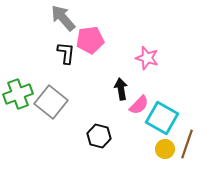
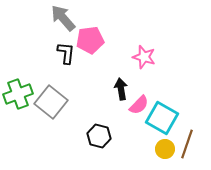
pink star: moved 3 px left, 1 px up
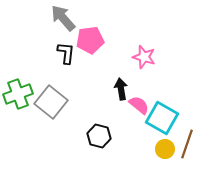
pink semicircle: rotated 95 degrees counterclockwise
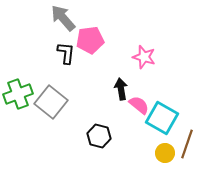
yellow circle: moved 4 px down
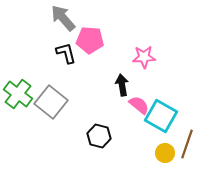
pink pentagon: rotated 12 degrees clockwise
black L-shape: rotated 20 degrees counterclockwise
pink star: rotated 20 degrees counterclockwise
black arrow: moved 1 px right, 4 px up
green cross: rotated 32 degrees counterclockwise
cyan square: moved 1 px left, 2 px up
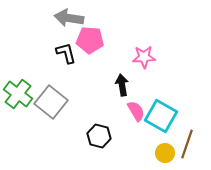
gray arrow: moved 6 px right; rotated 40 degrees counterclockwise
pink semicircle: moved 3 px left, 6 px down; rotated 20 degrees clockwise
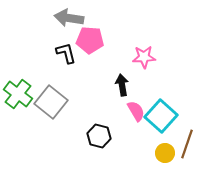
cyan square: rotated 12 degrees clockwise
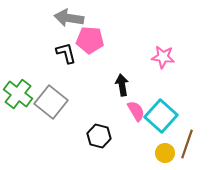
pink star: moved 19 px right; rotated 10 degrees clockwise
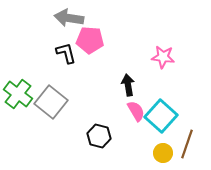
black arrow: moved 6 px right
yellow circle: moved 2 px left
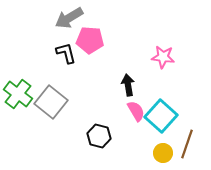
gray arrow: rotated 40 degrees counterclockwise
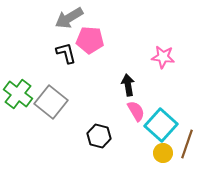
cyan square: moved 9 px down
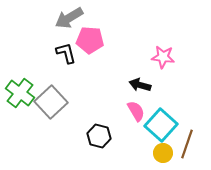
black arrow: moved 12 px right; rotated 65 degrees counterclockwise
green cross: moved 2 px right, 1 px up
gray square: rotated 8 degrees clockwise
